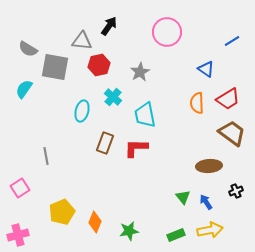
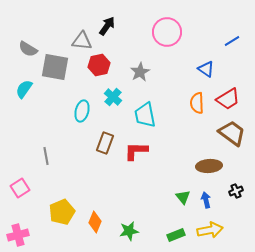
black arrow: moved 2 px left
red L-shape: moved 3 px down
blue arrow: moved 2 px up; rotated 21 degrees clockwise
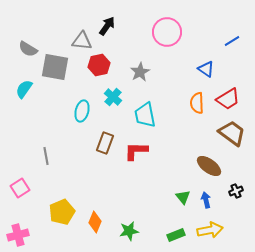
brown ellipse: rotated 40 degrees clockwise
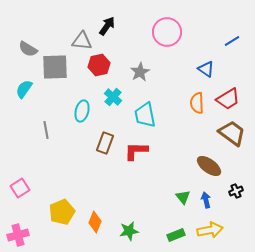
gray square: rotated 12 degrees counterclockwise
gray line: moved 26 px up
